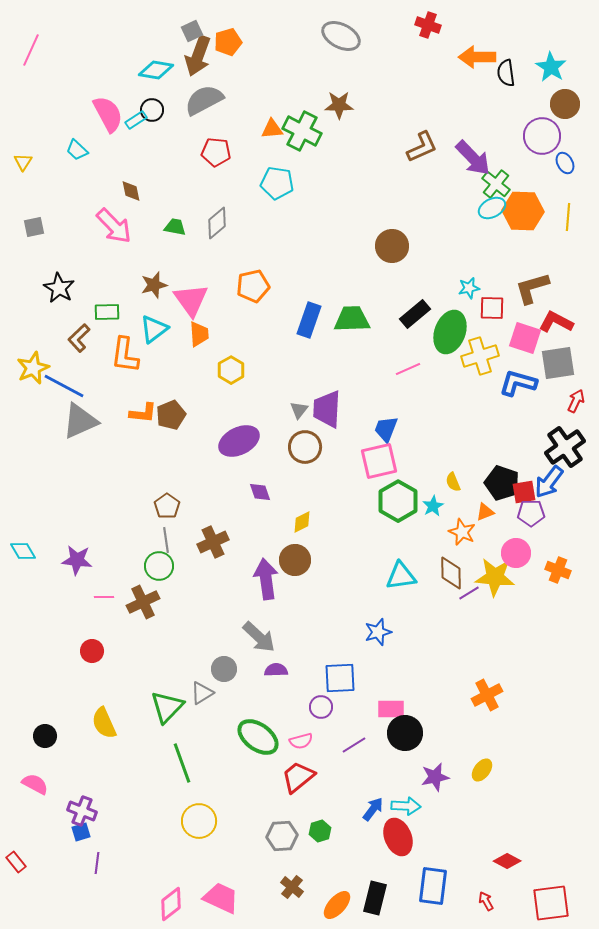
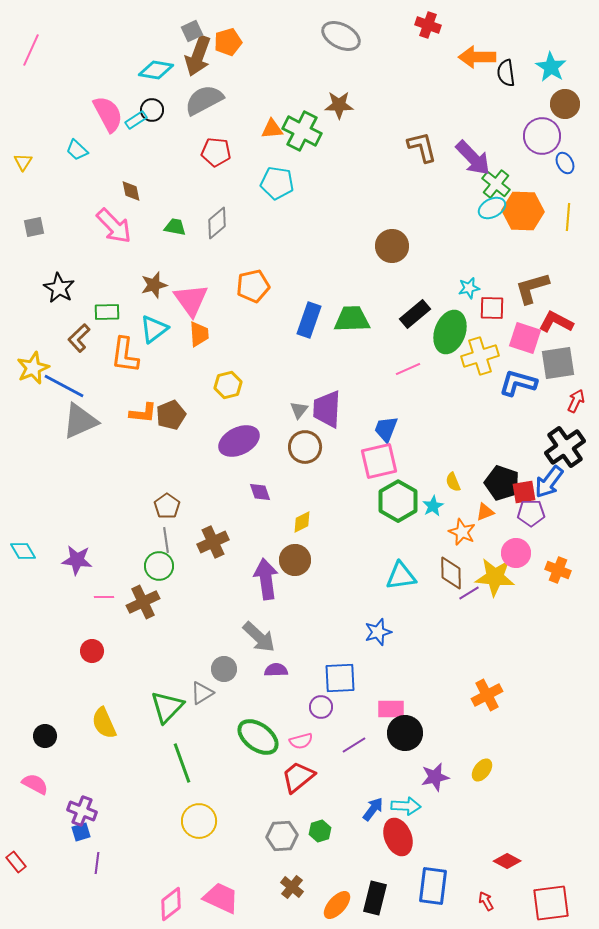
brown L-shape at (422, 147): rotated 80 degrees counterclockwise
yellow hexagon at (231, 370): moved 3 px left, 15 px down; rotated 16 degrees clockwise
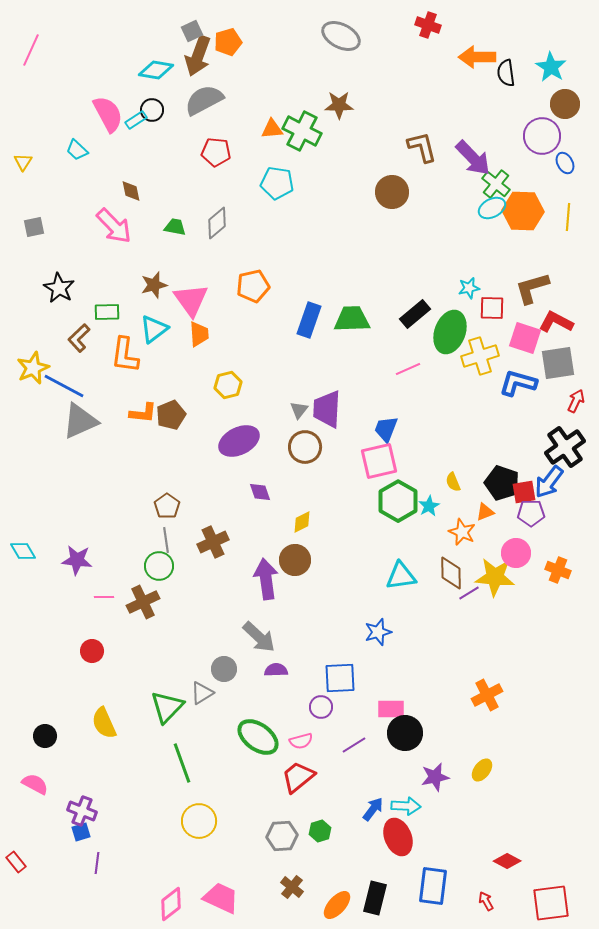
brown circle at (392, 246): moved 54 px up
cyan star at (433, 506): moved 4 px left
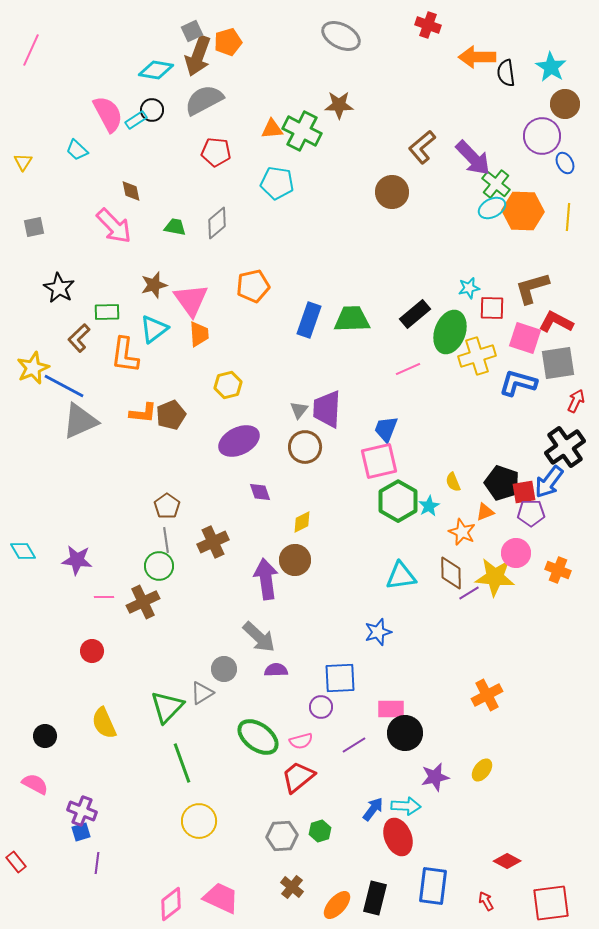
brown L-shape at (422, 147): rotated 116 degrees counterclockwise
yellow cross at (480, 356): moved 3 px left
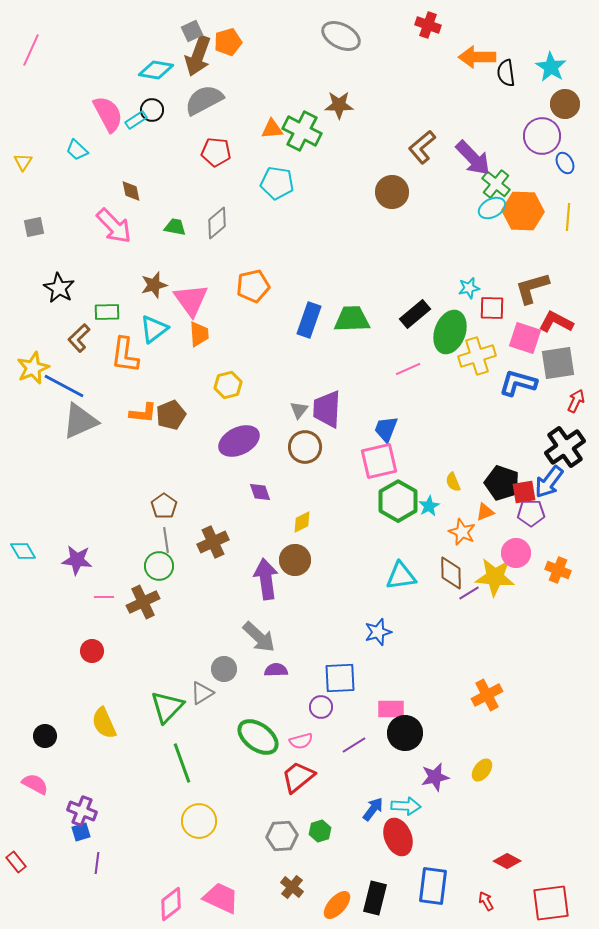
brown pentagon at (167, 506): moved 3 px left
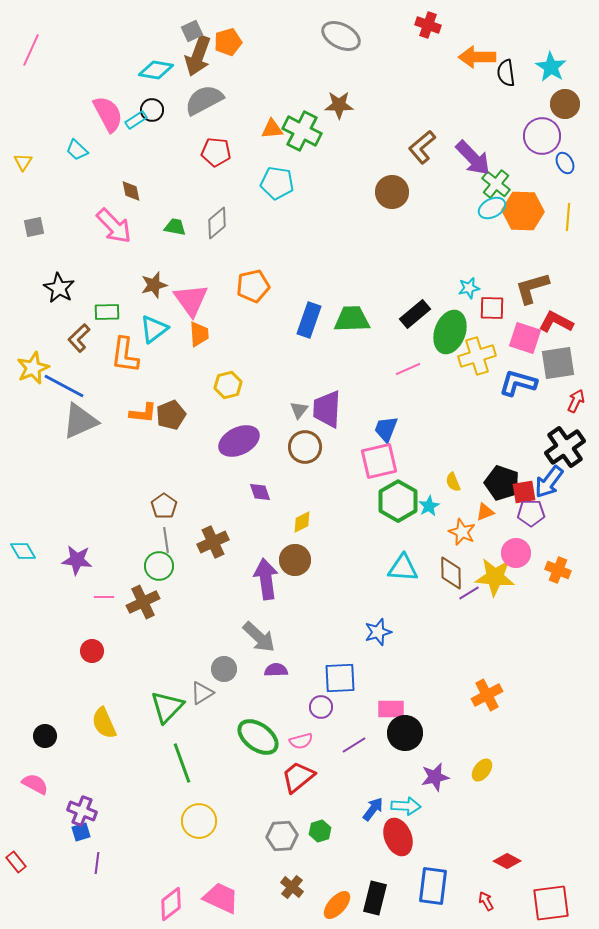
cyan triangle at (401, 576): moved 2 px right, 8 px up; rotated 12 degrees clockwise
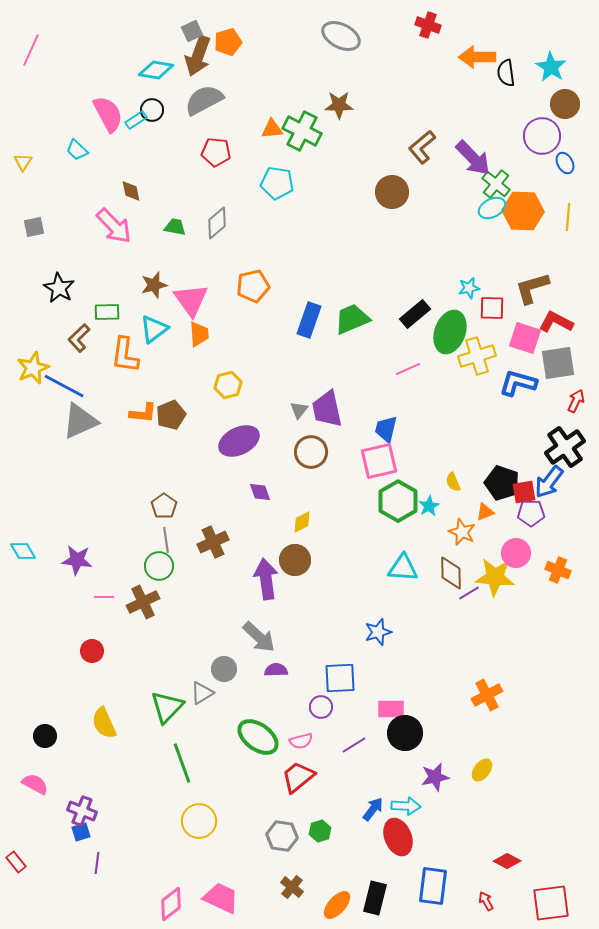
green trapezoid at (352, 319): rotated 21 degrees counterclockwise
purple trapezoid at (327, 409): rotated 15 degrees counterclockwise
blue trapezoid at (386, 429): rotated 8 degrees counterclockwise
brown circle at (305, 447): moved 6 px right, 5 px down
gray hexagon at (282, 836): rotated 12 degrees clockwise
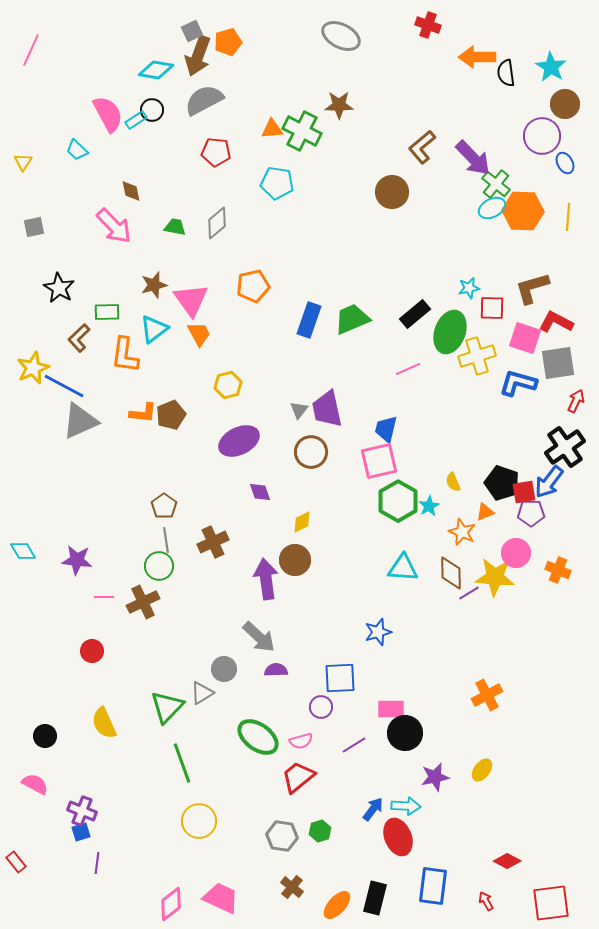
orange trapezoid at (199, 334): rotated 24 degrees counterclockwise
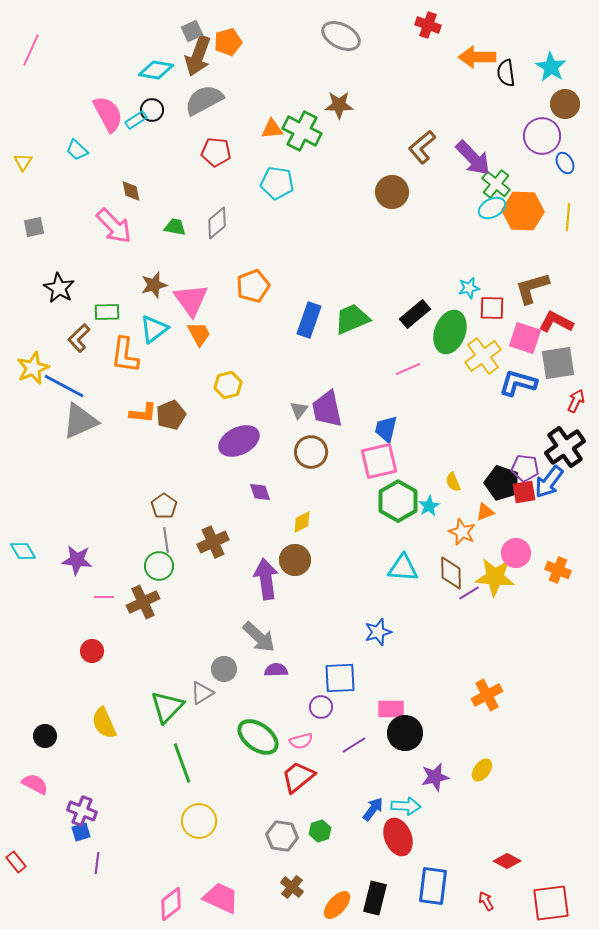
orange pentagon at (253, 286): rotated 8 degrees counterclockwise
yellow cross at (477, 356): moved 6 px right; rotated 18 degrees counterclockwise
purple pentagon at (531, 513): moved 6 px left, 45 px up; rotated 8 degrees clockwise
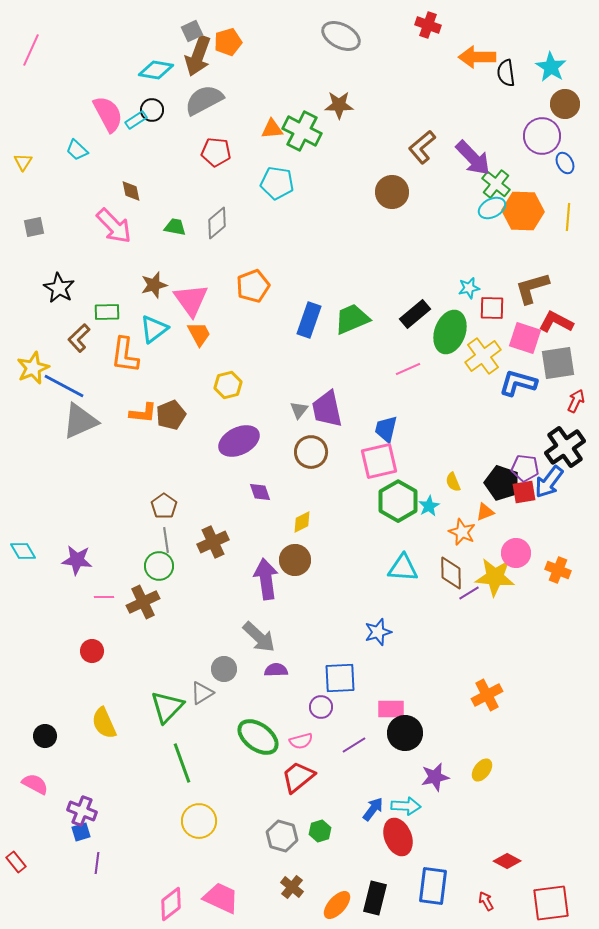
gray hexagon at (282, 836): rotated 8 degrees clockwise
